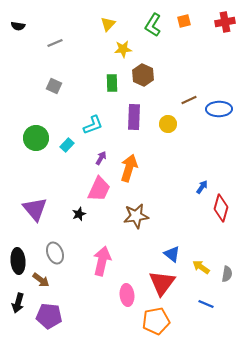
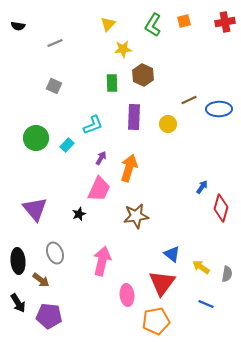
black arrow: rotated 48 degrees counterclockwise
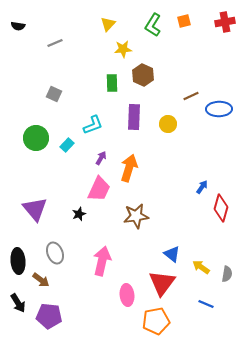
gray square: moved 8 px down
brown line: moved 2 px right, 4 px up
